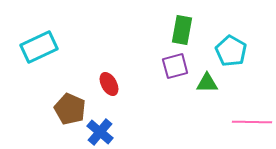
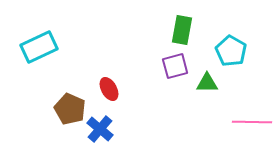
red ellipse: moved 5 px down
blue cross: moved 3 px up
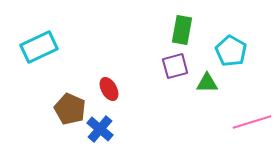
pink line: rotated 18 degrees counterclockwise
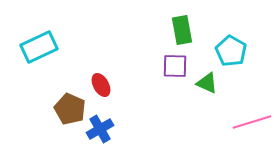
green rectangle: rotated 20 degrees counterclockwise
purple square: rotated 16 degrees clockwise
green triangle: rotated 25 degrees clockwise
red ellipse: moved 8 px left, 4 px up
blue cross: rotated 20 degrees clockwise
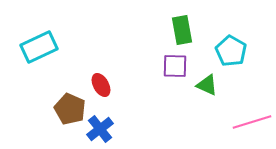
green triangle: moved 2 px down
blue cross: rotated 8 degrees counterclockwise
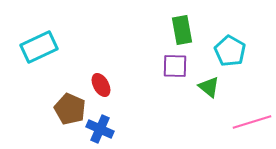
cyan pentagon: moved 1 px left
green triangle: moved 2 px right, 2 px down; rotated 15 degrees clockwise
blue cross: rotated 28 degrees counterclockwise
